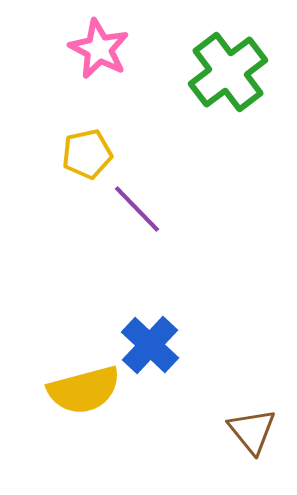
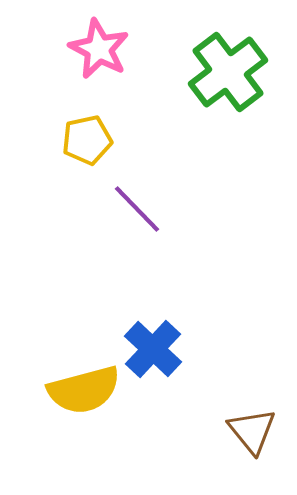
yellow pentagon: moved 14 px up
blue cross: moved 3 px right, 4 px down
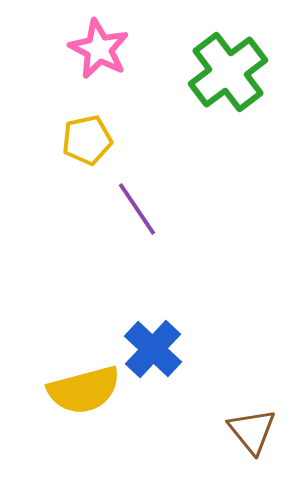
purple line: rotated 10 degrees clockwise
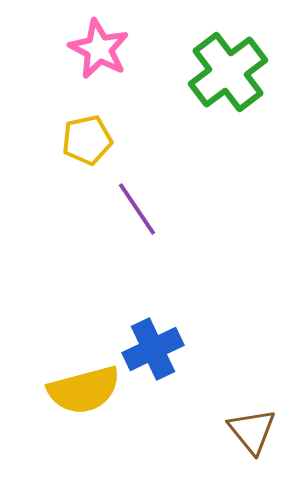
blue cross: rotated 22 degrees clockwise
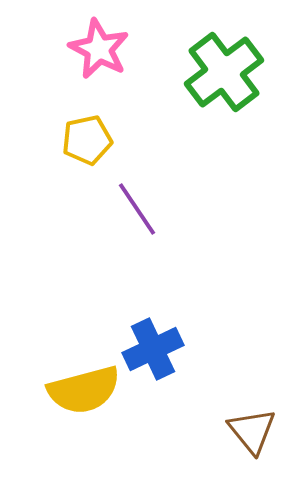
green cross: moved 4 px left
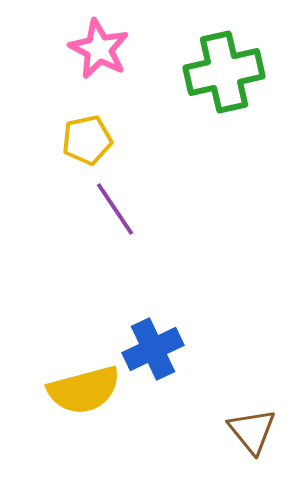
green cross: rotated 24 degrees clockwise
purple line: moved 22 px left
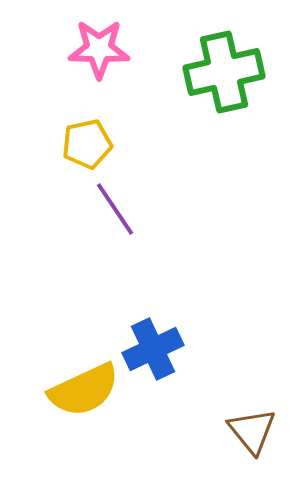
pink star: rotated 26 degrees counterclockwise
yellow pentagon: moved 4 px down
yellow semicircle: rotated 10 degrees counterclockwise
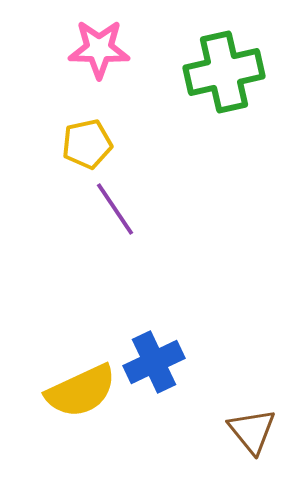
blue cross: moved 1 px right, 13 px down
yellow semicircle: moved 3 px left, 1 px down
